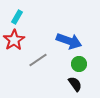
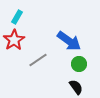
blue arrow: rotated 15 degrees clockwise
black semicircle: moved 1 px right, 3 px down
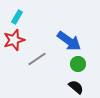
red star: rotated 15 degrees clockwise
gray line: moved 1 px left, 1 px up
green circle: moved 1 px left
black semicircle: rotated 14 degrees counterclockwise
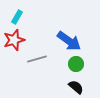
gray line: rotated 18 degrees clockwise
green circle: moved 2 px left
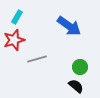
blue arrow: moved 15 px up
green circle: moved 4 px right, 3 px down
black semicircle: moved 1 px up
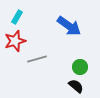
red star: moved 1 px right, 1 px down
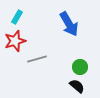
blue arrow: moved 2 px up; rotated 25 degrees clockwise
black semicircle: moved 1 px right
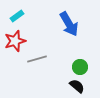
cyan rectangle: moved 1 px up; rotated 24 degrees clockwise
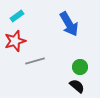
gray line: moved 2 px left, 2 px down
